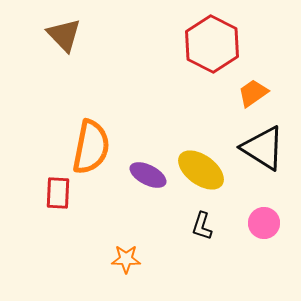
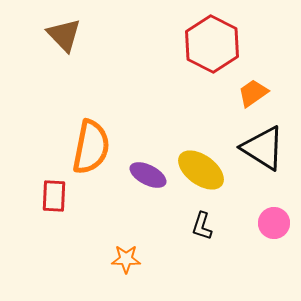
red rectangle: moved 4 px left, 3 px down
pink circle: moved 10 px right
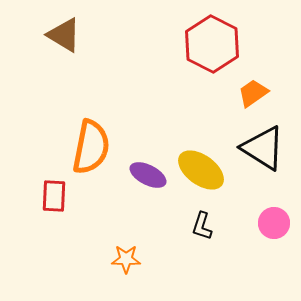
brown triangle: rotated 15 degrees counterclockwise
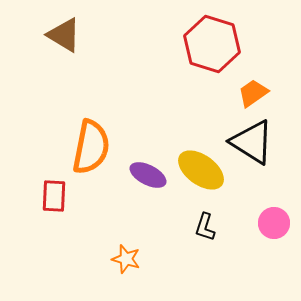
red hexagon: rotated 10 degrees counterclockwise
black triangle: moved 11 px left, 6 px up
black L-shape: moved 3 px right, 1 px down
orange star: rotated 16 degrees clockwise
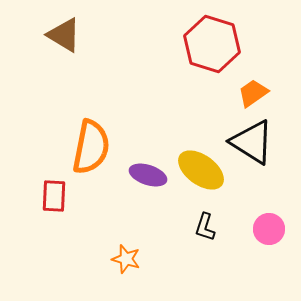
purple ellipse: rotated 9 degrees counterclockwise
pink circle: moved 5 px left, 6 px down
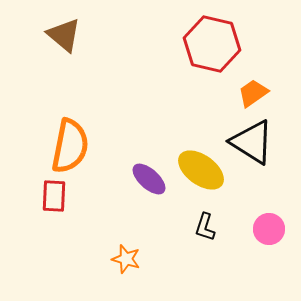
brown triangle: rotated 9 degrees clockwise
red hexagon: rotated 4 degrees counterclockwise
orange semicircle: moved 21 px left, 1 px up
purple ellipse: moved 1 px right, 4 px down; rotated 24 degrees clockwise
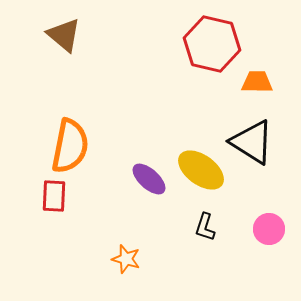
orange trapezoid: moved 4 px right, 11 px up; rotated 36 degrees clockwise
